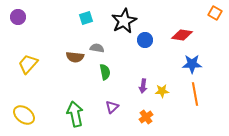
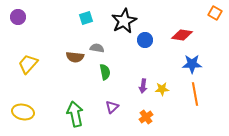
yellow star: moved 2 px up
yellow ellipse: moved 1 px left, 3 px up; rotated 25 degrees counterclockwise
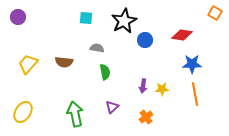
cyan square: rotated 24 degrees clockwise
brown semicircle: moved 11 px left, 5 px down
yellow ellipse: rotated 70 degrees counterclockwise
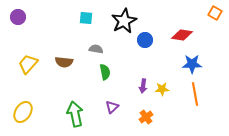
gray semicircle: moved 1 px left, 1 px down
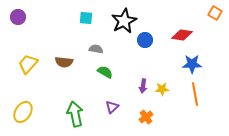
green semicircle: rotated 49 degrees counterclockwise
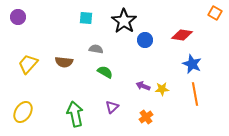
black star: rotated 10 degrees counterclockwise
blue star: rotated 24 degrees clockwise
purple arrow: rotated 104 degrees clockwise
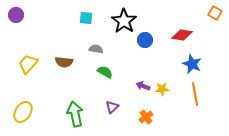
purple circle: moved 2 px left, 2 px up
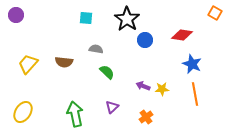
black star: moved 3 px right, 2 px up
green semicircle: moved 2 px right; rotated 14 degrees clockwise
